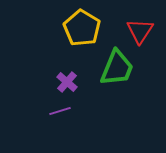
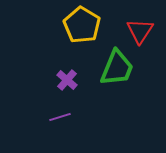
yellow pentagon: moved 3 px up
purple cross: moved 2 px up
purple line: moved 6 px down
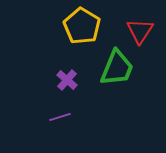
yellow pentagon: moved 1 px down
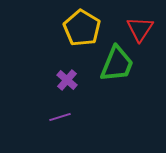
yellow pentagon: moved 2 px down
red triangle: moved 2 px up
green trapezoid: moved 4 px up
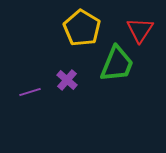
red triangle: moved 1 px down
purple line: moved 30 px left, 25 px up
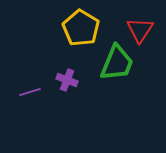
yellow pentagon: moved 1 px left
green trapezoid: moved 1 px up
purple cross: rotated 20 degrees counterclockwise
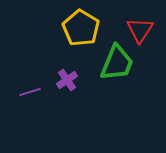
purple cross: rotated 35 degrees clockwise
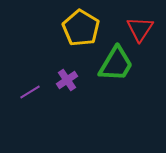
red triangle: moved 1 px up
green trapezoid: moved 1 px left, 1 px down; rotated 9 degrees clockwise
purple line: rotated 15 degrees counterclockwise
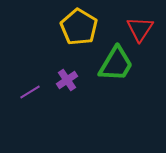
yellow pentagon: moved 2 px left, 1 px up
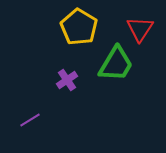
purple line: moved 28 px down
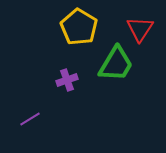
purple cross: rotated 15 degrees clockwise
purple line: moved 1 px up
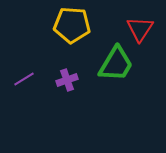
yellow pentagon: moved 7 px left, 2 px up; rotated 27 degrees counterclockwise
purple line: moved 6 px left, 40 px up
